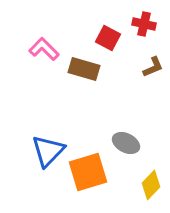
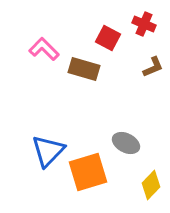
red cross: rotated 10 degrees clockwise
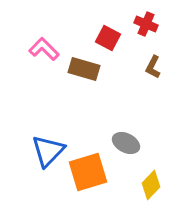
red cross: moved 2 px right
brown L-shape: rotated 140 degrees clockwise
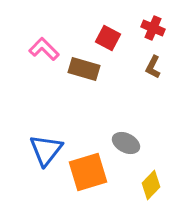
red cross: moved 7 px right, 4 px down
blue triangle: moved 2 px left, 1 px up; rotated 6 degrees counterclockwise
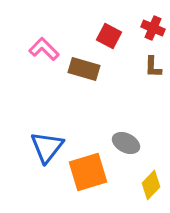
red square: moved 1 px right, 2 px up
brown L-shape: rotated 25 degrees counterclockwise
blue triangle: moved 1 px right, 3 px up
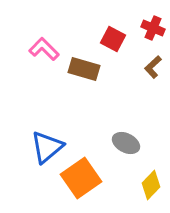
red square: moved 4 px right, 3 px down
brown L-shape: rotated 45 degrees clockwise
blue triangle: rotated 12 degrees clockwise
orange square: moved 7 px left, 6 px down; rotated 18 degrees counterclockwise
